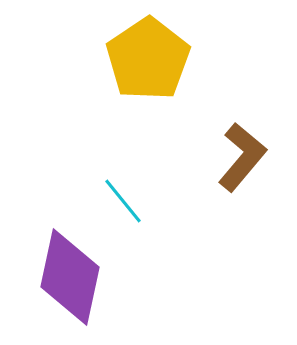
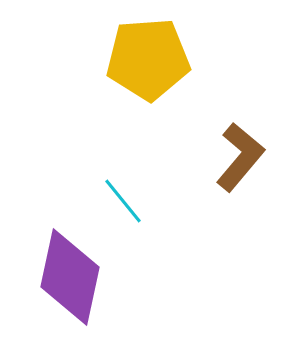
yellow pentagon: rotated 30 degrees clockwise
brown L-shape: moved 2 px left
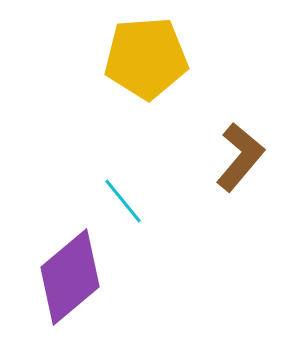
yellow pentagon: moved 2 px left, 1 px up
purple diamond: rotated 38 degrees clockwise
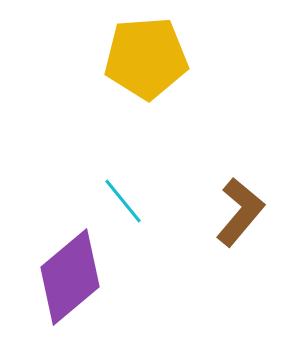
brown L-shape: moved 55 px down
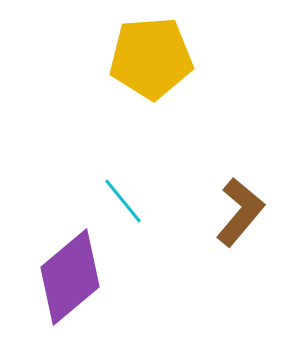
yellow pentagon: moved 5 px right
